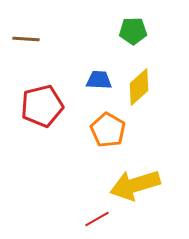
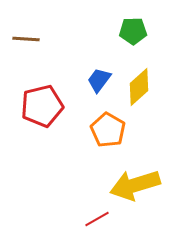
blue trapezoid: rotated 56 degrees counterclockwise
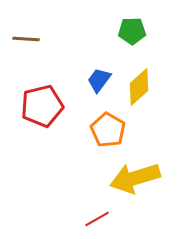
green pentagon: moved 1 px left
yellow arrow: moved 7 px up
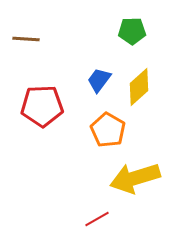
red pentagon: rotated 12 degrees clockwise
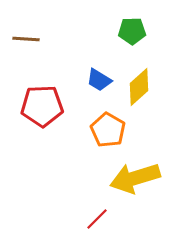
blue trapezoid: rotated 96 degrees counterclockwise
red line: rotated 15 degrees counterclockwise
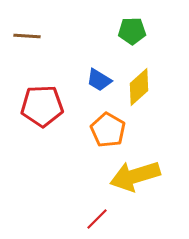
brown line: moved 1 px right, 3 px up
yellow arrow: moved 2 px up
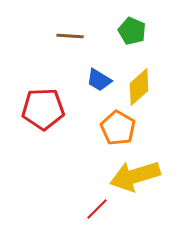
green pentagon: rotated 24 degrees clockwise
brown line: moved 43 px right
red pentagon: moved 1 px right, 3 px down
orange pentagon: moved 10 px right, 2 px up
red line: moved 10 px up
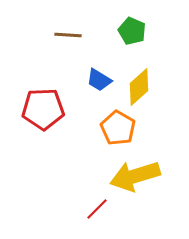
brown line: moved 2 px left, 1 px up
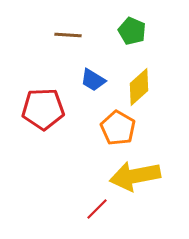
blue trapezoid: moved 6 px left
yellow arrow: rotated 6 degrees clockwise
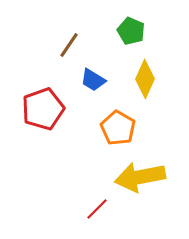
green pentagon: moved 1 px left
brown line: moved 1 px right, 10 px down; rotated 60 degrees counterclockwise
yellow diamond: moved 6 px right, 8 px up; rotated 24 degrees counterclockwise
red pentagon: rotated 18 degrees counterclockwise
yellow arrow: moved 5 px right, 1 px down
